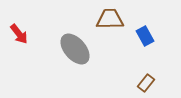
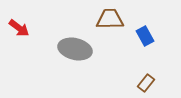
red arrow: moved 6 px up; rotated 15 degrees counterclockwise
gray ellipse: rotated 36 degrees counterclockwise
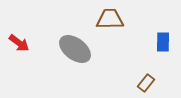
red arrow: moved 15 px down
blue rectangle: moved 18 px right, 6 px down; rotated 30 degrees clockwise
gray ellipse: rotated 24 degrees clockwise
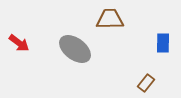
blue rectangle: moved 1 px down
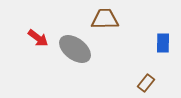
brown trapezoid: moved 5 px left
red arrow: moved 19 px right, 5 px up
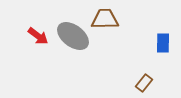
red arrow: moved 2 px up
gray ellipse: moved 2 px left, 13 px up
brown rectangle: moved 2 px left
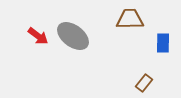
brown trapezoid: moved 25 px right
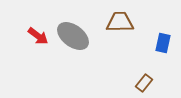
brown trapezoid: moved 10 px left, 3 px down
blue rectangle: rotated 12 degrees clockwise
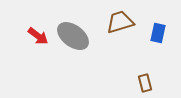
brown trapezoid: rotated 16 degrees counterclockwise
blue rectangle: moved 5 px left, 10 px up
brown rectangle: moved 1 px right; rotated 54 degrees counterclockwise
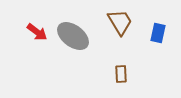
brown trapezoid: rotated 76 degrees clockwise
red arrow: moved 1 px left, 4 px up
brown rectangle: moved 24 px left, 9 px up; rotated 12 degrees clockwise
